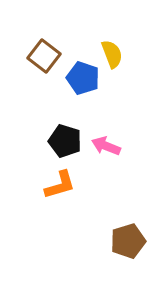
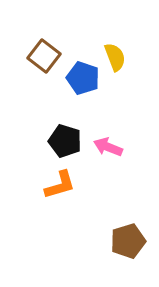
yellow semicircle: moved 3 px right, 3 px down
pink arrow: moved 2 px right, 1 px down
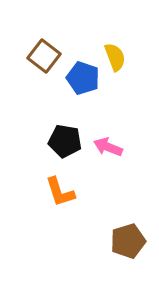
black pentagon: rotated 8 degrees counterclockwise
orange L-shape: moved 7 px down; rotated 88 degrees clockwise
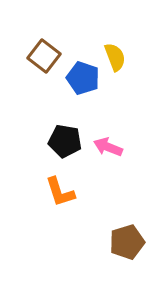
brown pentagon: moved 1 px left, 1 px down
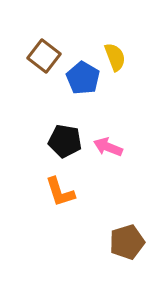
blue pentagon: rotated 12 degrees clockwise
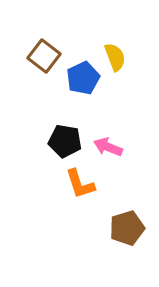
blue pentagon: rotated 16 degrees clockwise
orange L-shape: moved 20 px right, 8 px up
brown pentagon: moved 14 px up
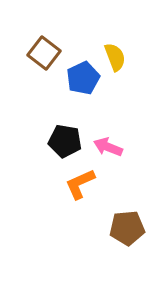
brown square: moved 3 px up
orange L-shape: rotated 84 degrees clockwise
brown pentagon: rotated 12 degrees clockwise
